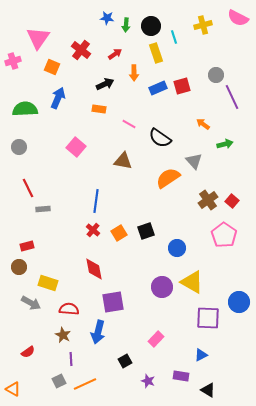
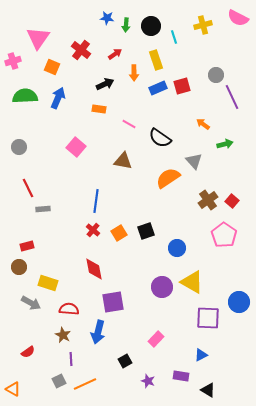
yellow rectangle at (156, 53): moved 7 px down
green semicircle at (25, 109): moved 13 px up
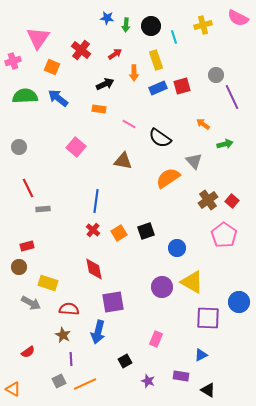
blue arrow at (58, 98): rotated 75 degrees counterclockwise
pink rectangle at (156, 339): rotated 21 degrees counterclockwise
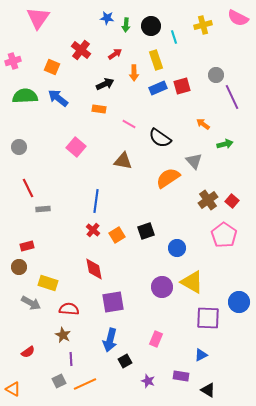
pink triangle at (38, 38): moved 20 px up
orange square at (119, 233): moved 2 px left, 2 px down
blue arrow at (98, 332): moved 12 px right, 8 px down
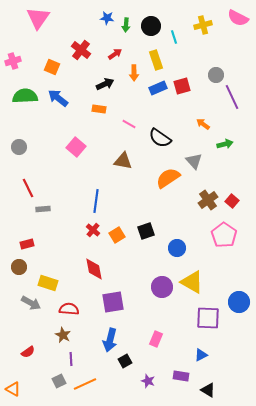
red rectangle at (27, 246): moved 2 px up
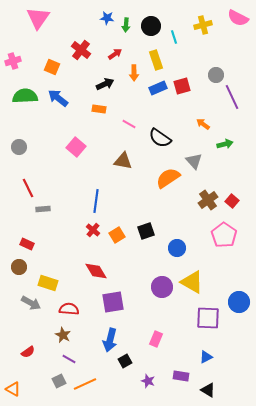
red rectangle at (27, 244): rotated 40 degrees clockwise
red diamond at (94, 269): moved 2 px right, 2 px down; rotated 20 degrees counterclockwise
blue triangle at (201, 355): moved 5 px right, 2 px down
purple line at (71, 359): moved 2 px left; rotated 56 degrees counterclockwise
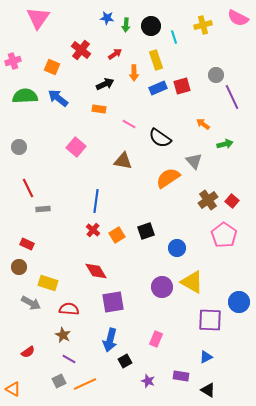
purple square at (208, 318): moved 2 px right, 2 px down
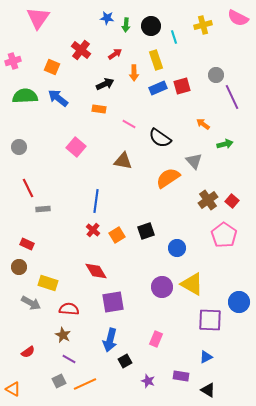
yellow triangle at (192, 282): moved 2 px down
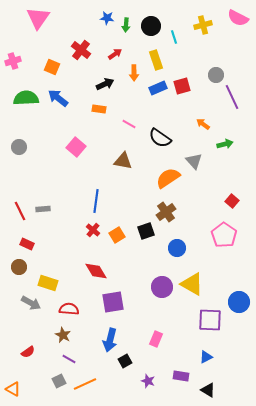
green semicircle at (25, 96): moved 1 px right, 2 px down
red line at (28, 188): moved 8 px left, 23 px down
brown cross at (208, 200): moved 42 px left, 12 px down
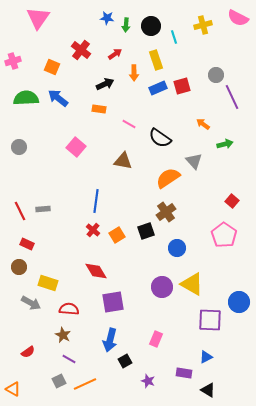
purple rectangle at (181, 376): moved 3 px right, 3 px up
